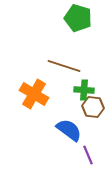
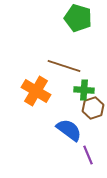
orange cross: moved 2 px right, 3 px up
brown hexagon: moved 1 px down; rotated 25 degrees counterclockwise
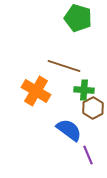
brown hexagon: rotated 10 degrees counterclockwise
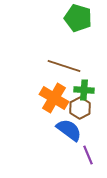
orange cross: moved 18 px right, 7 px down
brown hexagon: moved 13 px left
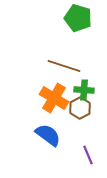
blue semicircle: moved 21 px left, 5 px down
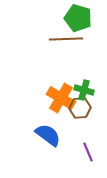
brown line: moved 2 px right, 27 px up; rotated 20 degrees counterclockwise
green cross: rotated 12 degrees clockwise
orange cross: moved 7 px right
brown hexagon: rotated 25 degrees clockwise
purple line: moved 3 px up
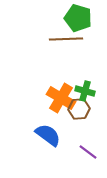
green cross: moved 1 px right, 1 px down
brown hexagon: moved 1 px left, 1 px down
purple line: rotated 30 degrees counterclockwise
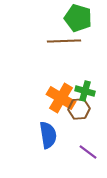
brown line: moved 2 px left, 2 px down
blue semicircle: rotated 44 degrees clockwise
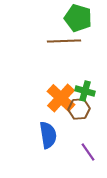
orange cross: rotated 12 degrees clockwise
purple line: rotated 18 degrees clockwise
